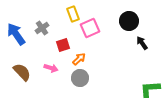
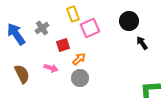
brown semicircle: moved 2 px down; rotated 18 degrees clockwise
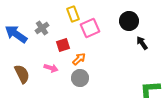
blue arrow: rotated 20 degrees counterclockwise
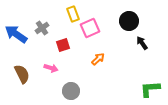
orange arrow: moved 19 px right
gray circle: moved 9 px left, 13 px down
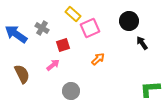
yellow rectangle: rotated 28 degrees counterclockwise
gray cross: rotated 24 degrees counterclockwise
pink arrow: moved 2 px right, 3 px up; rotated 56 degrees counterclockwise
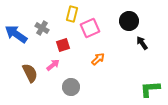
yellow rectangle: moved 1 px left; rotated 63 degrees clockwise
brown semicircle: moved 8 px right, 1 px up
gray circle: moved 4 px up
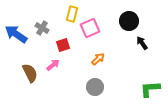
gray circle: moved 24 px right
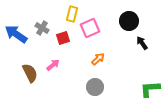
red square: moved 7 px up
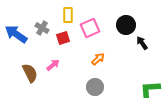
yellow rectangle: moved 4 px left, 1 px down; rotated 14 degrees counterclockwise
black circle: moved 3 px left, 4 px down
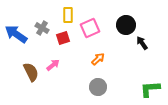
brown semicircle: moved 1 px right, 1 px up
gray circle: moved 3 px right
